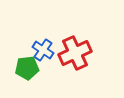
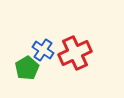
green pentagon: rotated 25 degrees counterclockwise
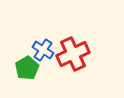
red cross: moved 2 px left, 1 px down
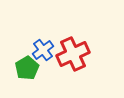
blue cross: rotated 20 degrees clockwise
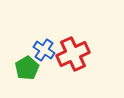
blue cross: moved 1 px right; rotated 20 degrees counterclockwise
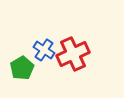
green pentagon: moved 5 px left
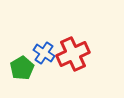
blue cross: moved 3 px down
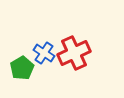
red cross: moved 1 px right, 1 px up
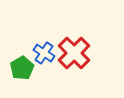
red cross: rotated 20 degrees counterclockwise
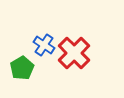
blue cross: moved 8 px up
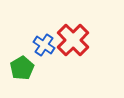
red cross: moved 1 px left, 13 px up
